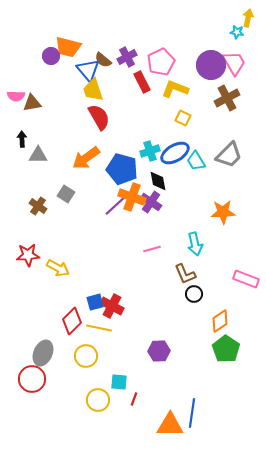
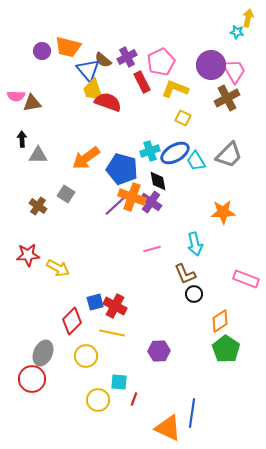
purple circle at (51, 56): moved 9 px left, 5 px up
pink trapezoid at (234, 63): moved 8 px down
red semicircle at (99, 117): moved 9 px right, 15 px up; rotated 40 degrees counterclockwise
red cross at (112, 306): moved 3 px right
yellow line at (99, 328): moved 13 px right, 5 px down
orange triangle at (170, 425): moved 2 px left, 3 px down; rotated 24 degrees clockwise
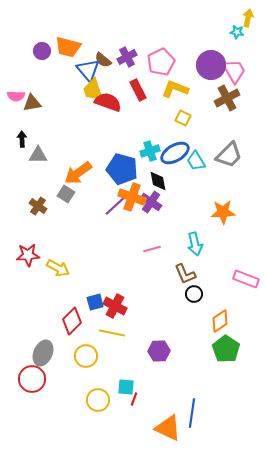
red rectangle at (142, 82): moved 4 px left, 8 px down
orange arrow at (86, 158): moved 8 px left, 15 px down
cyan square at (119, 382): moved 7 px right, 5 px down
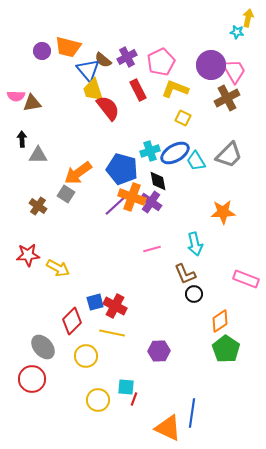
red semicircle at (108, 102): moved 6 px down; rotated 32 degrees clockwise
gray ellipse at (43, 353): moved 6 px up; rotated 65 degrees counterclockwise
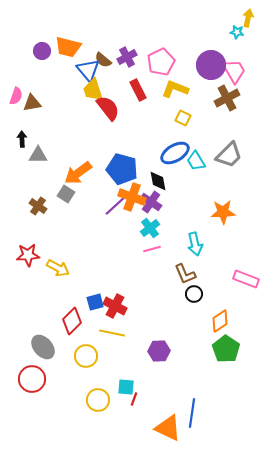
pink semicircle at (16, 96): rotated 72 degrees counterclockwise
cyan cross at (150, 151): moved 77 px down; rotated 18 degrees counterclockwise
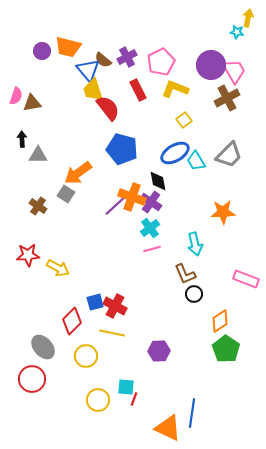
yellow square at (183, 118): moved 1 px right, 2 px down; rotated 28 degrees clockwise
blue pentagon at (122, 169): moved 20 px up
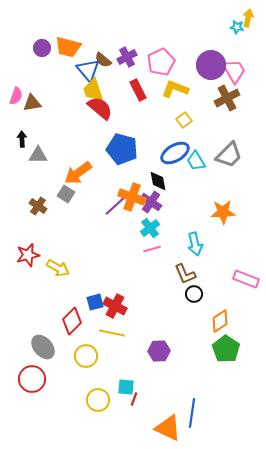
cyan star at (237, 32): moved 5 px up
purple circle at (42, 51): moved 3 px up
red semicircle at (108, 108): moved 8 px left; rotated 12 degrees counterclockwise
red star at (28, 255): rotated 10 degrees counterclockwise
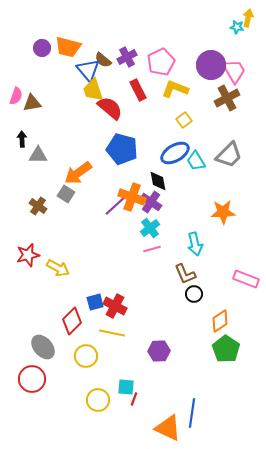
red semicircle at (100, 108): moved 10 px right
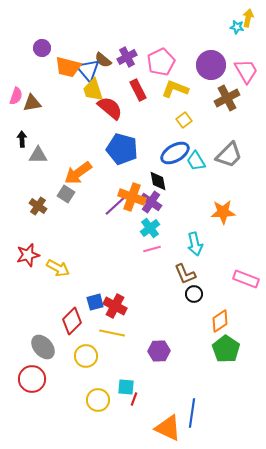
orange trapezoid at (68, 47): moved 20 px down
pink trapezoid at (234, 71): moved 12 px right
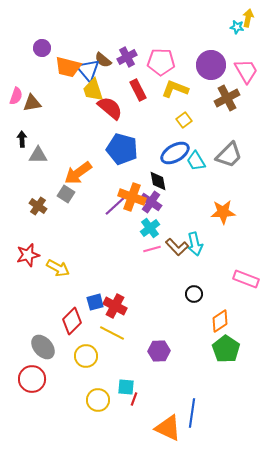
pink pentagon at (161, 62): rotated 28 degrees clockwise
brown L-shape at (185, 274): moved 8 px left, 27 px up; rotated 20 degrees counterclockwise
yellow line at (112, 333): rotated 15 degrees clockwise
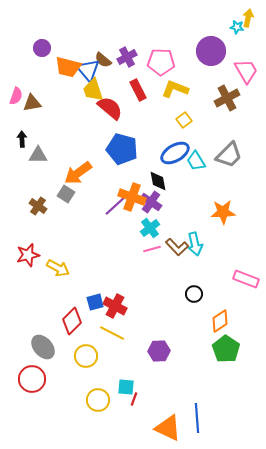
purple circle at (211, 65): moved 14 px up
blue line at (192, 413): moved 5 px right, 5 px down; rotated 12 degrees counterclockwise
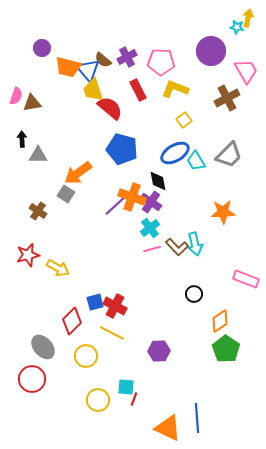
brown cross at (38, 206): moved 5 px down
